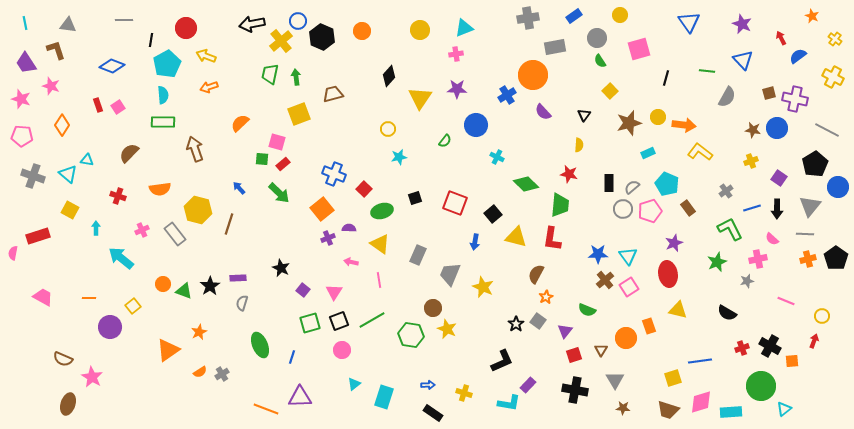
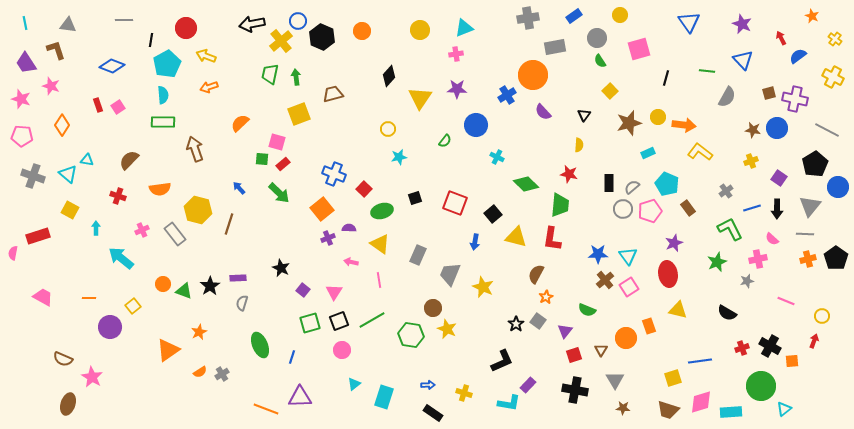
brown semicircle at (129, 153): moved 7 px down
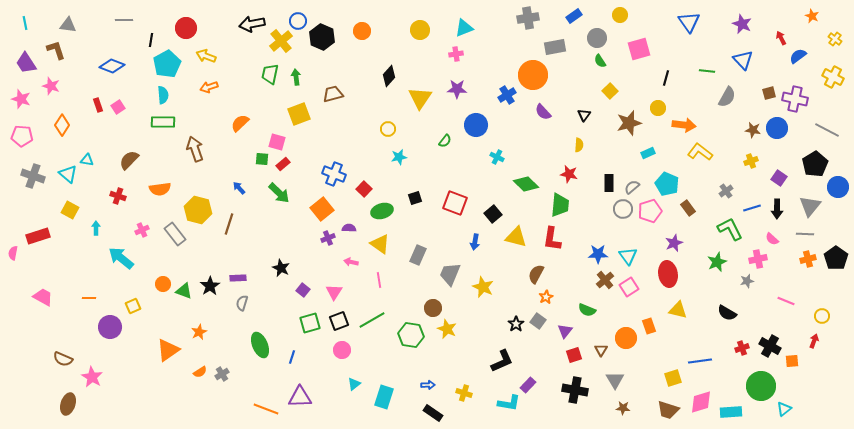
yellow circle at (658, 117): moved 9 px up
yellow square at (133, 306): rotated 14 degrees clockwise
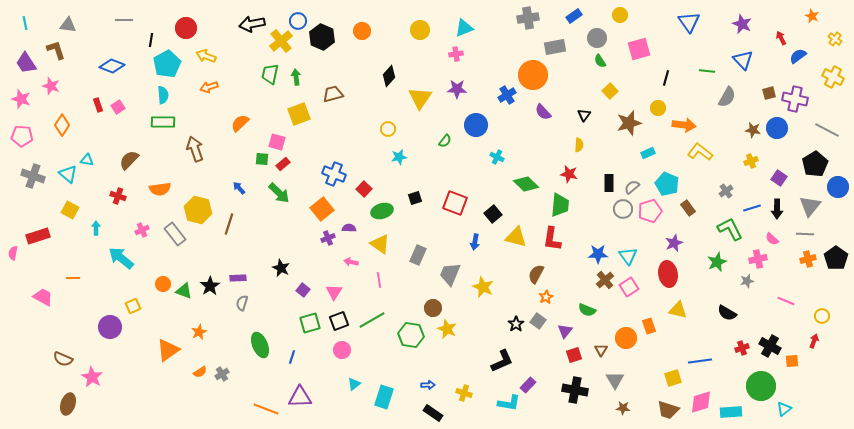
orange line at (89, 298): moved 16 px left, 20 px up
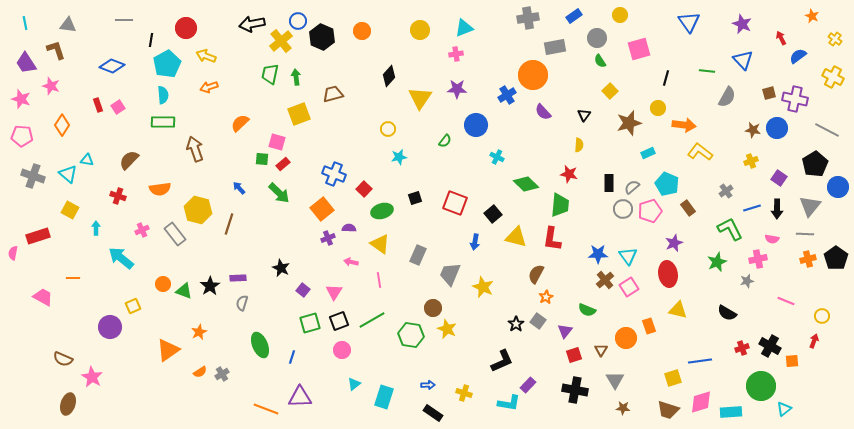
pink semicircle at (772, 239): rotated 32 degrees counterclockwise
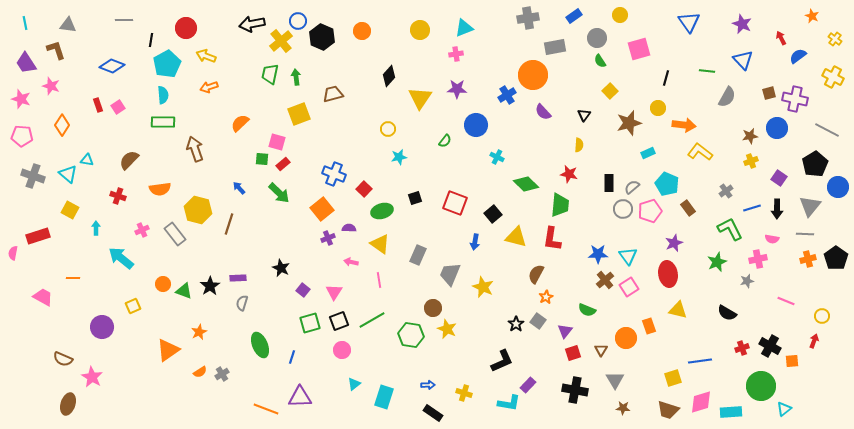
brown star at (753, 130): moved 3 px left, 6 px down; rotated 21 degrees counterclockwise
purple circle at (110, 327): moved 8 px left
red square at (574, 355): moved 1 px left, 2 px up
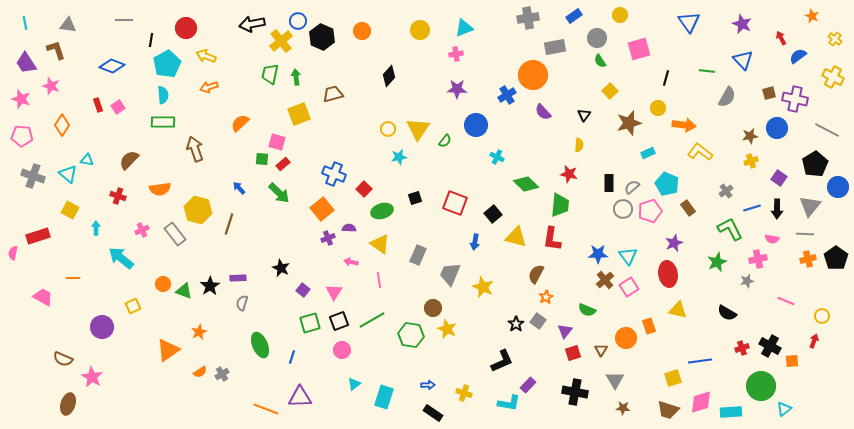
yellow triangle at (420, 98): moved 2 px left, 31 px down
black cross at (575, 390): moved 2 px down
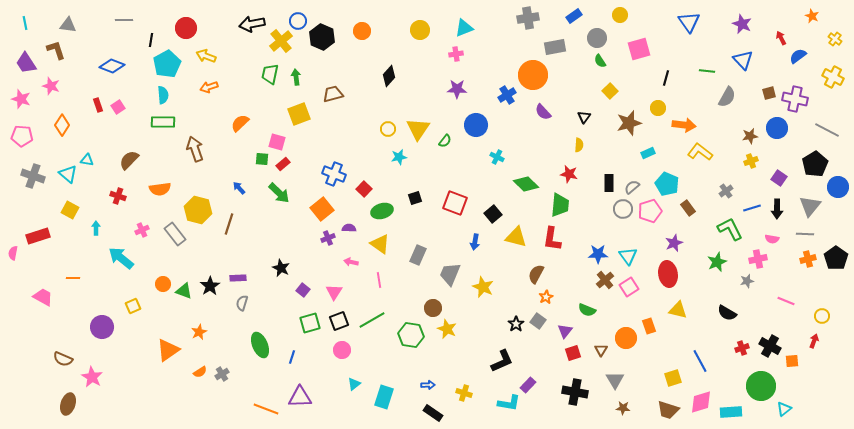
black triangle at (584, 115): moved 2 px down
blue line at (700, 361): rotated 70 degrees clockwise
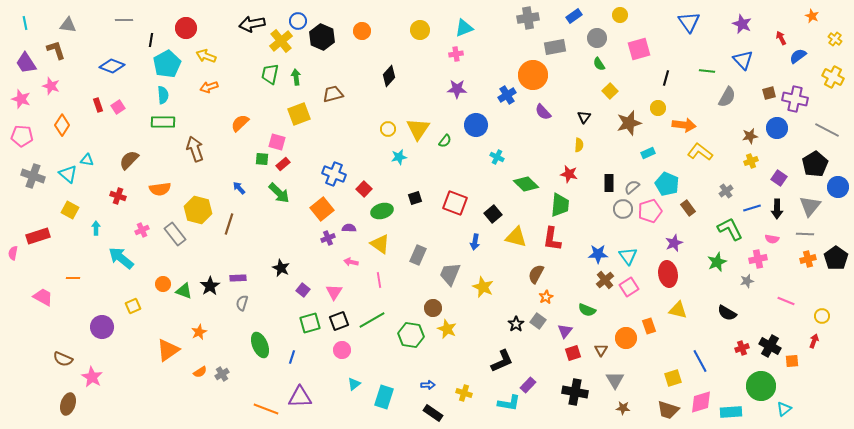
green semicircle at (600, 61): moved 1 px left, 3 px down
